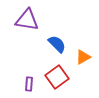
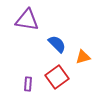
orange triangle: rotated 14 degrees clockwise
purple rectangle: moved 1 px left
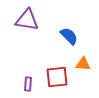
blue semicircle: moved 12 px right, 8 px up
orange triangle: moved 7 px down; rotated 21 degrees clockwise
red square: rotated 30 degrees clockwise
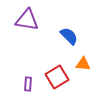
red square: rotated 25 degrees counterclockwise
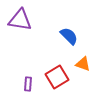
purple triangle: moved 7 px left
orange triangle: rotated 14 degrees clockwise
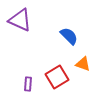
purple triangle: rotated 15 degrees clockwise
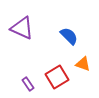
purple triangle: moved 2 px right, 8 px down
purple rectangle: rotated 40 degrees counterclockwise
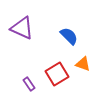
red square: moved 3 px up
purple rectangle: moved 1 px right
